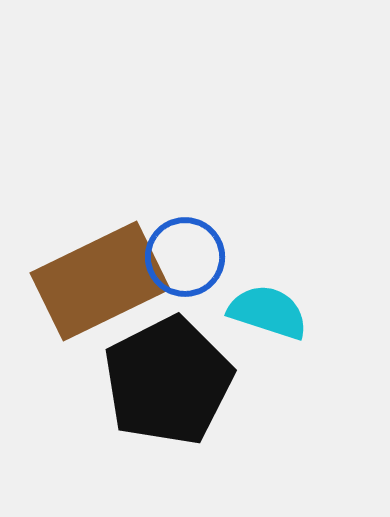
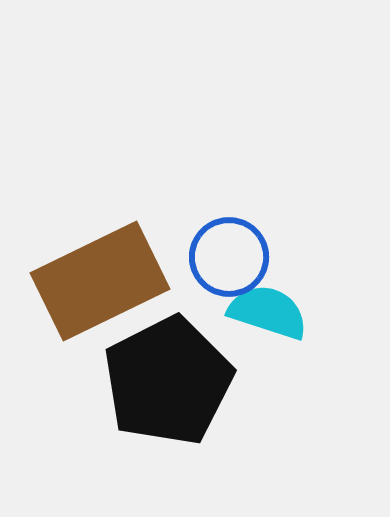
blue circle: moved 44 px right
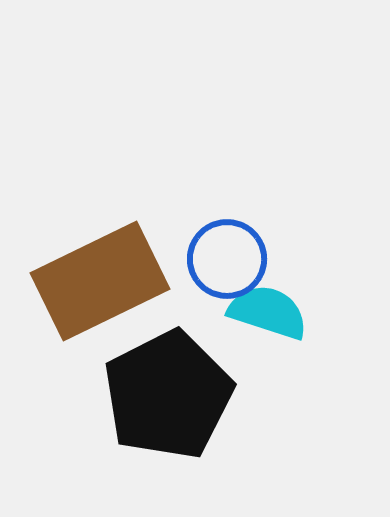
blue circle: moved 2 px left, 2 px down
black pentagon: moved 14 px down
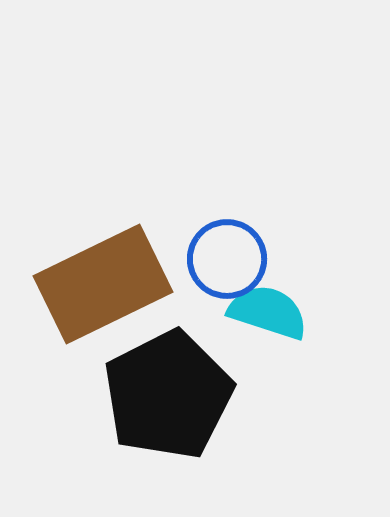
brown rectangle: moved 3 px right, 3 px down
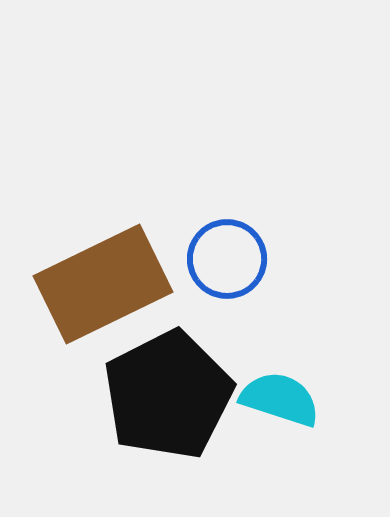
cyan semicircle: moved 12 px right, 87 px down
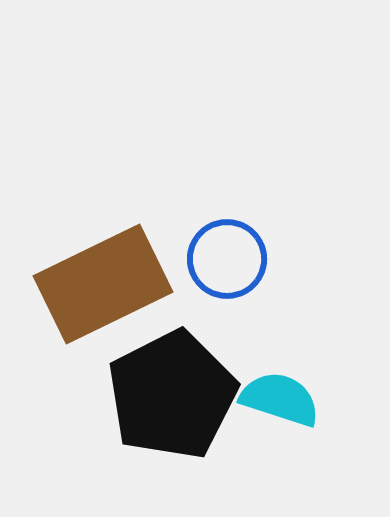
black pentagon: moved 4 px right
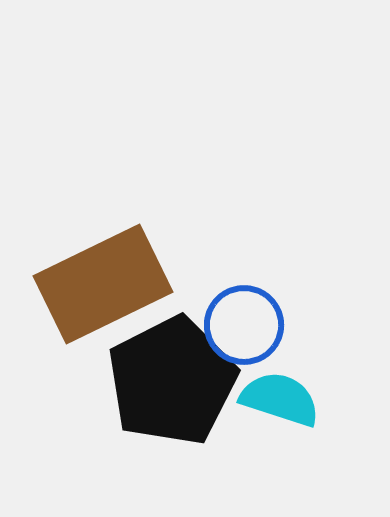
blue circle: moved 17 px right, 66 px down
black pentagon: moved 14 px up
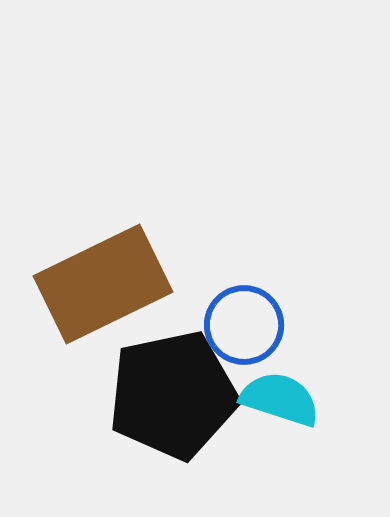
black pentagon: moved 1 px right, 14 px down; rotated 15 degrees clockwise
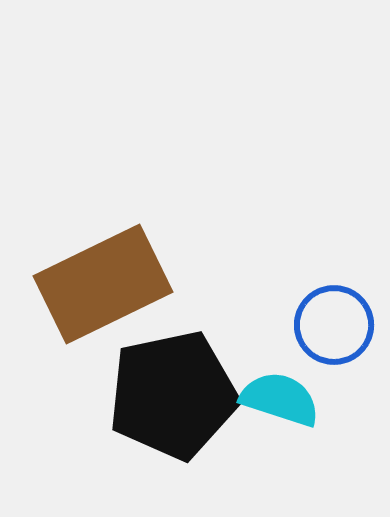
blue circle: moved 90 px right
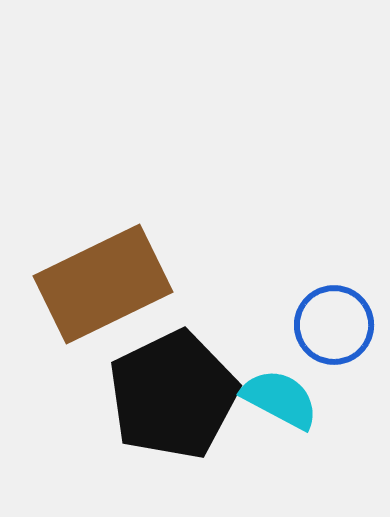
black pentagon: rotated 14 degrees counterclockwise
cyan semicircle: rotated 10 degrees clockwise
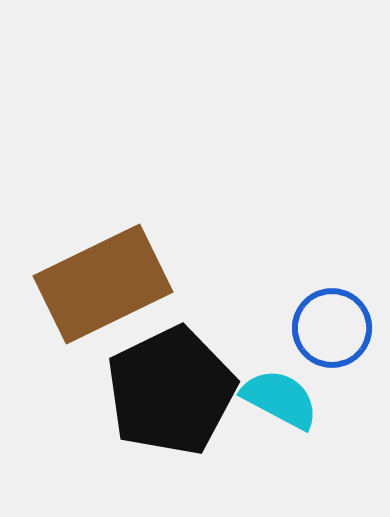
blue circle: moved 2 px left, 3 px down
black pentagon: moved 2 px left, 4 px up
